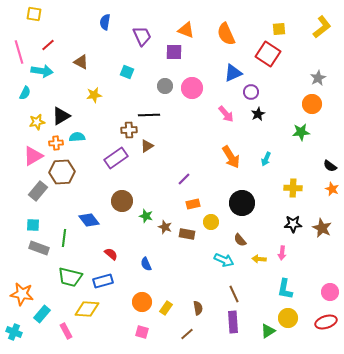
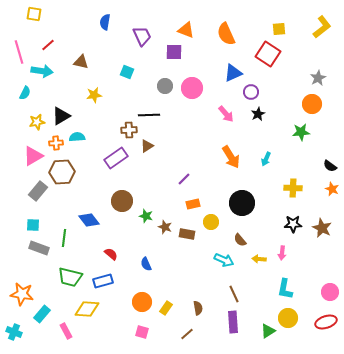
brown triangle at (81, 62): rotated 14 degrees counterclockwise
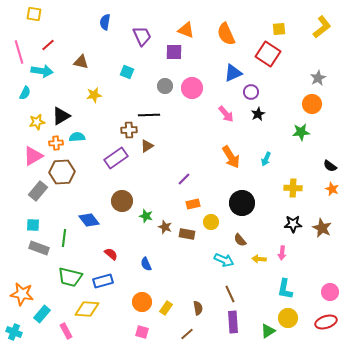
brown line at (234, 294): moved 4 px left
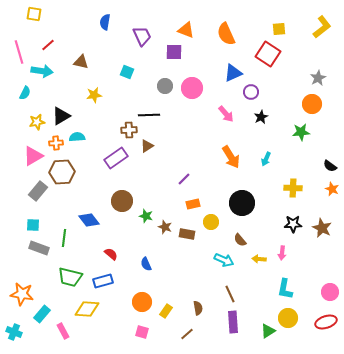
black star at (258, 114): moved 3 px right, 3 px down
yellow rectangle at (166, 308): moved 3 px down
pink rectangle at (66, 331): moved 3 px left
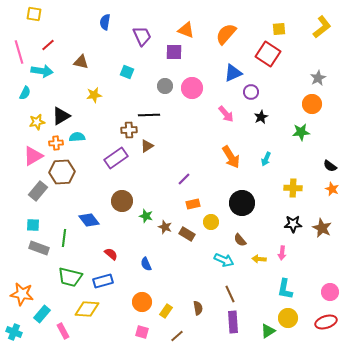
orange semicircle at (226, 34): rotated 65 degrees clockwise
brown rectangle at (187, 234): rotated 21 degrees clockwise
brown line at (187, 334): moved 10 px left, 2 px down
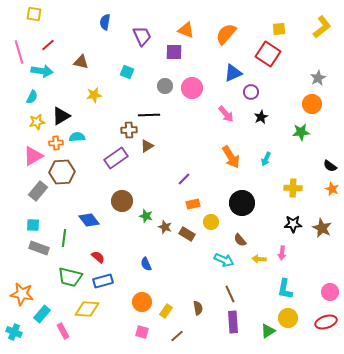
cyan semicircle at (25, 93): moved 7 px right, 4 px down
red semicircle at (111, 254): moved 13 px left, 3 px down
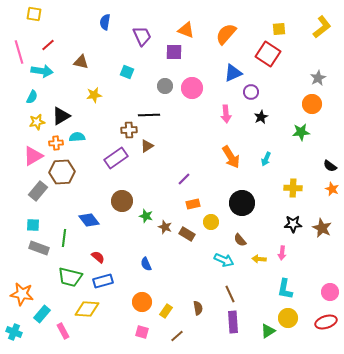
pink arrow at (226, 114): rotated 36 degrees clockwise
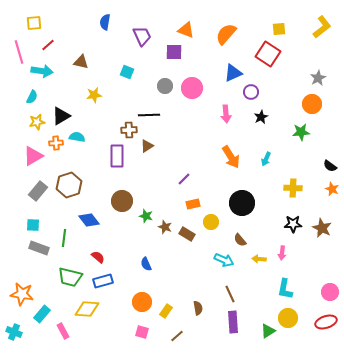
yellow square at (34, 14): moved 9 px down; rotated 14 degrees counterclockwise
cyan semicircle at (77, 137): rotated 14 degrees clockwise
purple rectangle at (116, 158): moved 1 px right, 2 px up; rotated 55 degrees counterclockwise
brown hexagon at (62, 172): moved 7 px right, 13 px down; rotated 15 degrees counterclockwise
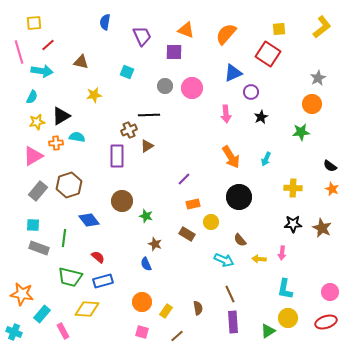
brown cross at (129, 130): rotated 21 degrees counterclockwise
black circle at (242, 203): moved 3 px left, 6 px up
brown star at (165, 227): moved 10 px left, 17 px down
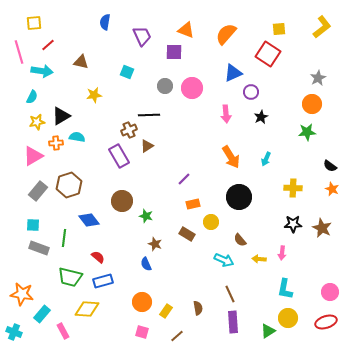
green star at (301, 132): moved 6 px right
purple rectangle at (117, 156): moved 2 px right; rotated 30 degrees counterclockwise
